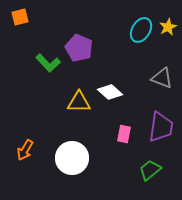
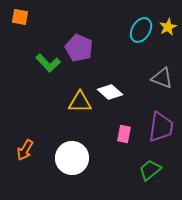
orange square: rotated 24 degrees clockwise
yellow triangle: moved 1 px right
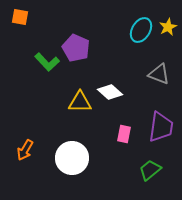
purple pentagon: moved 3 px left
green L-shape: moved 1 px left, 1 px up
gray triangle: moved 3 px left, 4 px up
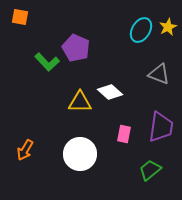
white circle: moved 8 px right, 4 px up
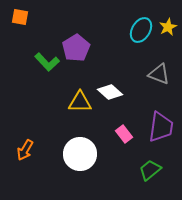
purple pentagon: rotated 16 degrees clockwise
pink rectangle: rotated 48 degrees counterclockwise
